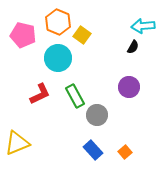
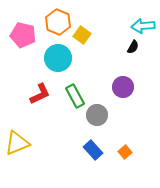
purple circle: moved 6 px left
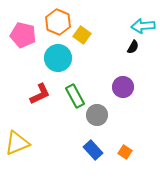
orange square: rotated 16 degrees counterclockwise
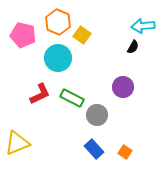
green rectangle: moved 3 px left, 2 px down; rotated 35 degrees counterclockwise
blue rectangle: moved 1 px right, 1 px up
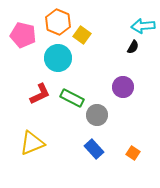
yellow triangle: moved 15 px right
orange square: moved 8 px right, 1 px down
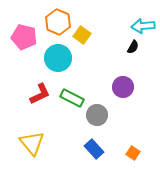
pink pentagon: moved 1 px right, 2 px down
yellow triangle: rotated 48 degrees counterclockwise
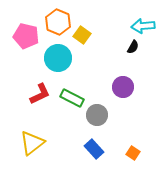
pink pentagon: moved 2 px right, 1 px up
yellow triangle: rotated 32 degrees clockwise
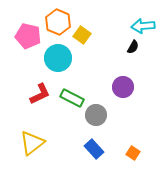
pink pentagon: moved 2 px right
gray circle: moved 1 px left
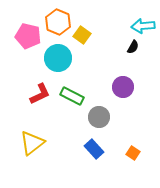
green rectangle: moved 2 px up
gray circle: moved 3 px right, 2 px down
